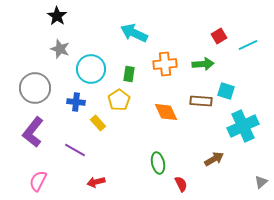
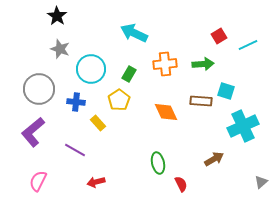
green rectangle: rotated 21 degrees clockwise
gray circle: moved 4 px right, 1 px down
purple L-shape: rotated 12 degrees clockwise
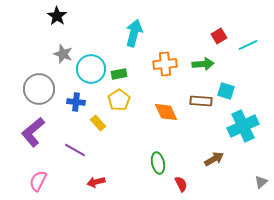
cyan arrow: rotated 80 degrees clockwise
gray star: moved 3 px right, 5 px down
green rectangle: moved 10 px left; rotated 49 degrees clockwise
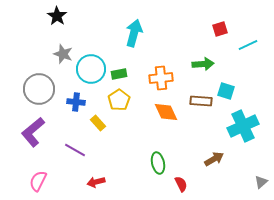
red square: moved 1 px right, 7 px up; rotated 14 degrees clockwise
orange cross: moved 4 px left, 14 px down
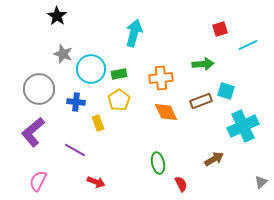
brown rectangle: rotated 25 degrees counterclockwise
yellow rectangle: rotated 21 degrees clockwise
red arrow: rotated 144 degrees counterclockwise
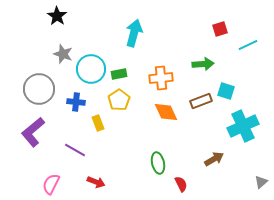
pink semicircle: moved 13 px right, 3 px down
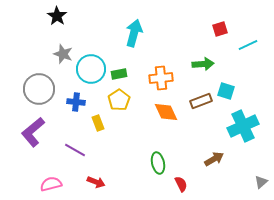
pink semicircle: rotated 50 degrees clockwise
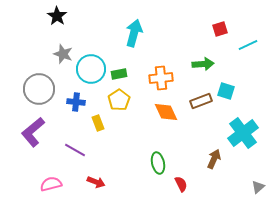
cyan cross: moved 7 px down; rotated 12 degrees counterclockwise
brown arrow: rotated 36 degrees counterclockwise
gray triangle: moved 3 px left, 5 px down
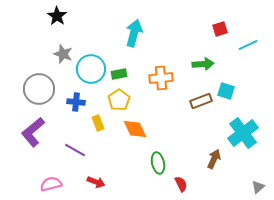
orange diamond: moved 31 px left, 17 px down
